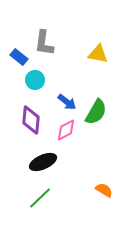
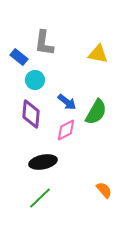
purple diamond: moved 6 px up
black ellipse: rotated 12 degrees clockwise
orange semicircle: rotated 18 degrees clockwise
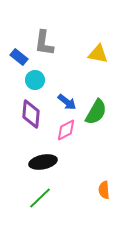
orange semicircle: rotated 144 degrees counterclockwise
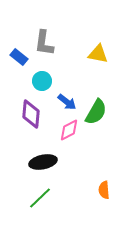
cyan circle: moved 7 px right, 1 px down
pink diamond: moved 3 px right
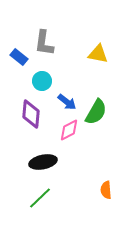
orange semicircle: moved 2 px right
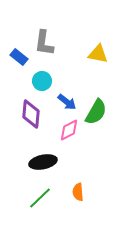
orange semicircle: moved 28 px left, 2 px down
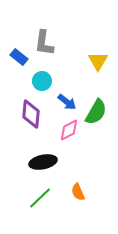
yellow triangle: moved 7 px down; rotated 50 degrees clockwise
orange semicircle: rotated 18 degrees counterclockwise
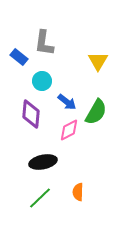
orange semicircle: rotated 24 degrees clockwise
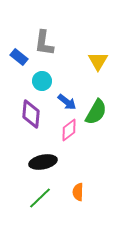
pink diamond: rotated 10 degrees counterclockwise
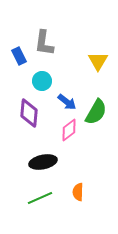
blue rectangle: moved 1 px up; rotated 24 degrees clockwise
purple diamond: moved 2 px left, 1 px up
green line: rotated 20 degrees clockwise
